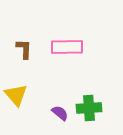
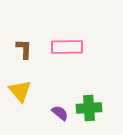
yellow triangle: moved 4 px right, 4 px up
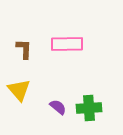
pink rectangle: moved 3 px up
yellow triangle: moved 1 px left, 1 px up
purple semicircle: moved 2 px left, 6 px up
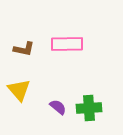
brown L-shape: rotated 100 degrees clockwise
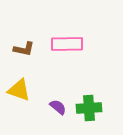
yellow triangle: rotated 30 degrees counterclockwise
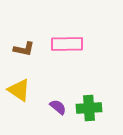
yellow triangle: rotated 15 degrees clockwise
